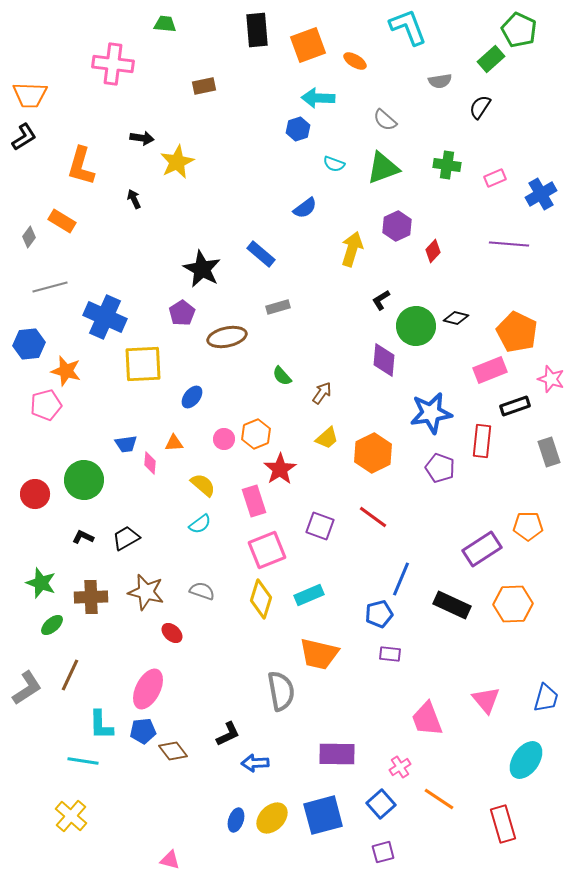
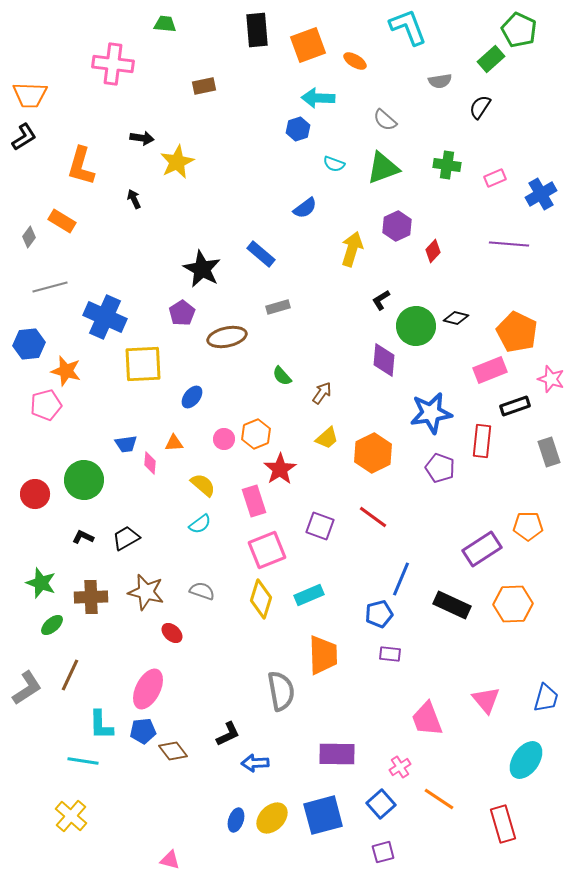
orange trapezoid at (319, 654): moved 4 px right, 1 px down; rotated 105 degrees counterclockwise
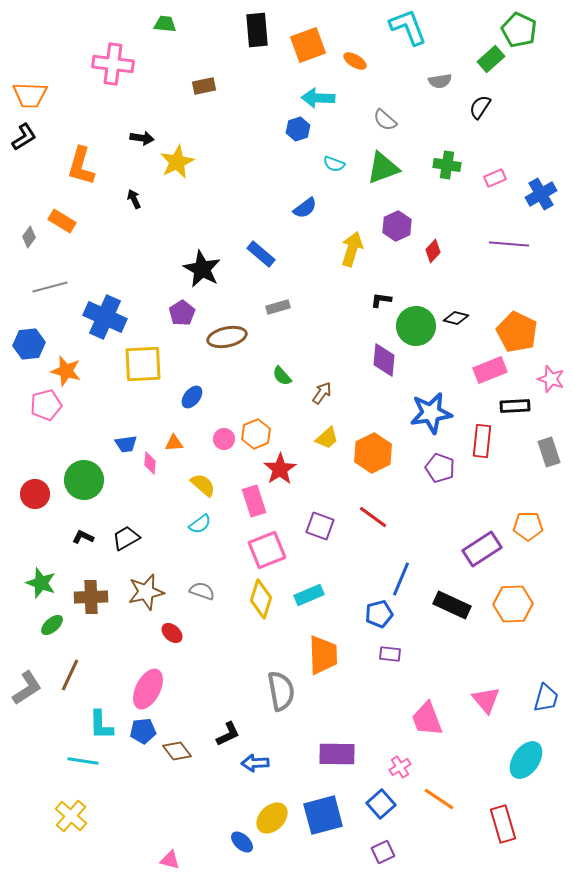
black L-shape at (381, 300): rotated 40 degrees clockwise
black rectangle at (515, 406): rotated 16 degrees clockwise
brown star at (146, 592): rotated 27 degrees counterclockwise
brown diamond at (173, 751): moved 4 px right
blue ellipse at (236, 820): moved 6 px right, 22 px down; rotated 65 degrees counterclockwise
purple square at (383, 852): rotated 10 degrees counterclockwise
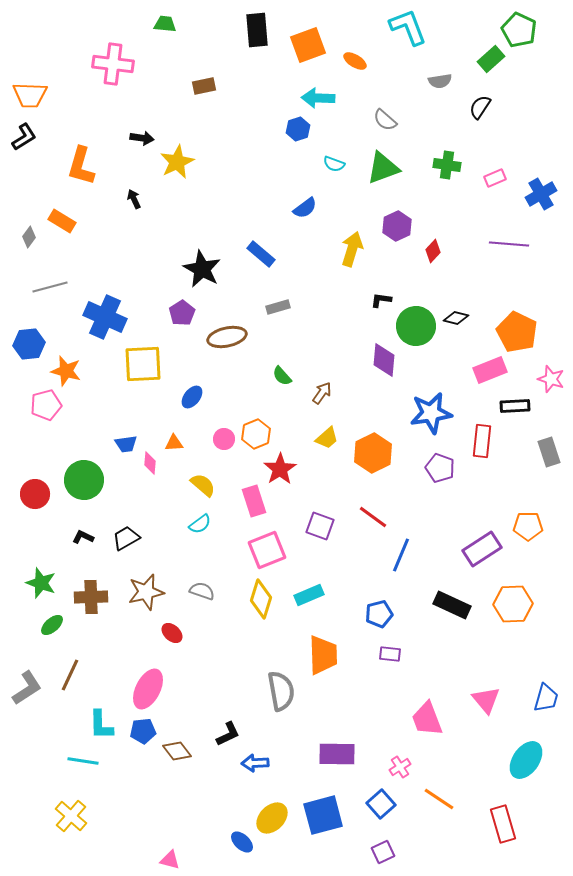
blue line at (401, 579): moved 24 px up
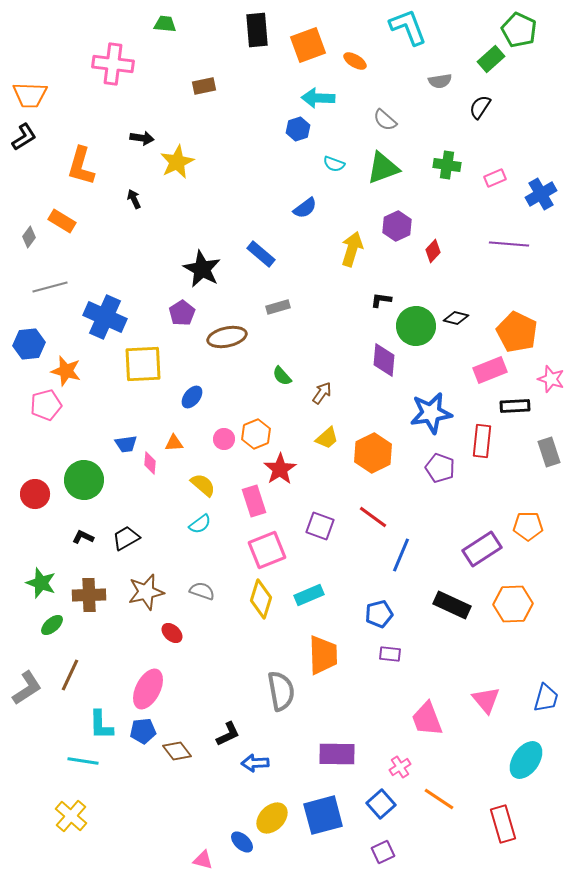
brown cross at (91, 597): moved 2 px left, 2 px up
pink triangle at (170, 860): moved 33 px right
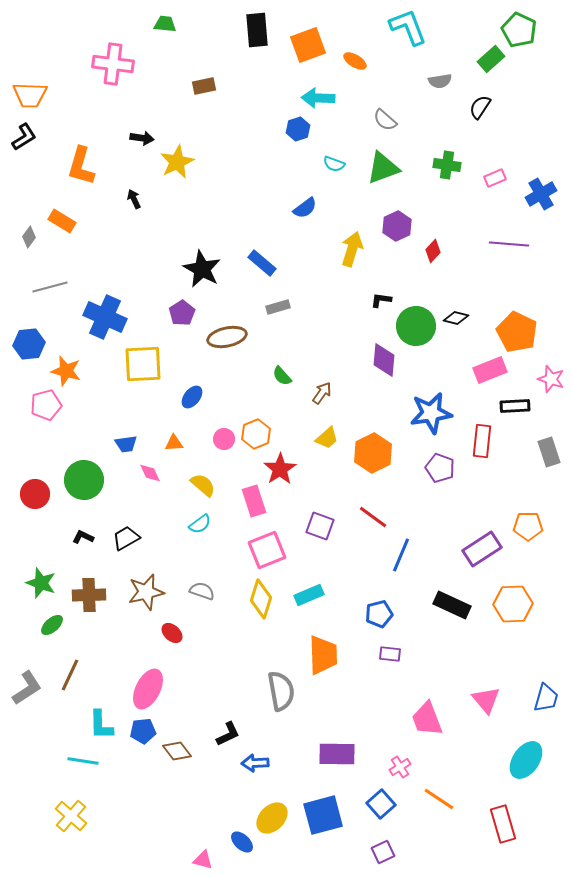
blue rectangle at (261, 254): moved 1 px right, 9 px down
pink diamond at (150, 463): moved 10 px down; rotated 30 degrees counterclockwise
